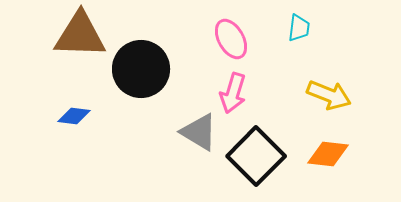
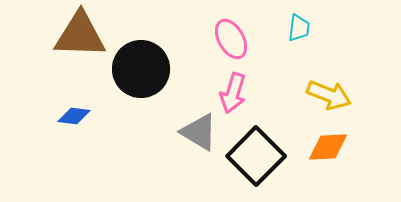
orange diamond: moved 7 px up; rotated 9 degrees counterclockwise
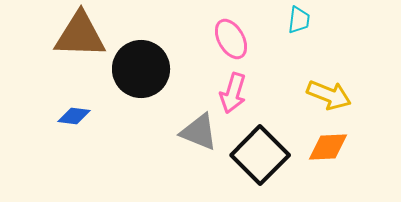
cyan trapezoid: moved 8 px up
gray triangle: rotated 9 degrees counterclockwise
black square: moved 4 px right, 1 px up
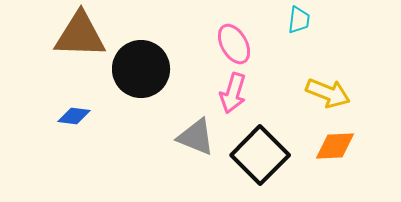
pink ellipse: moved 3 px right, 5 px down
yellow arrow: moved 1 px left, 2 px up
gray triangle: moved 3 px left, 5 px down
orange diamond: moved 7 px right, 1 px up
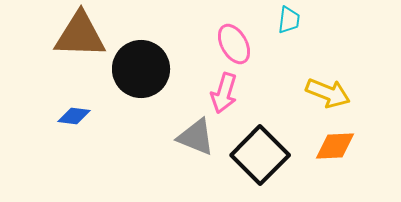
cyan trapezoid: moved 10 px left
pink arrow: moved 9 px left
